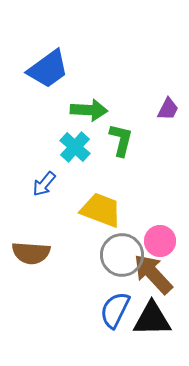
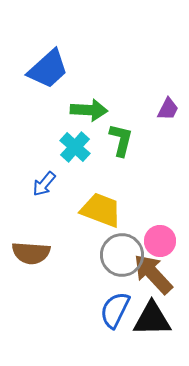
blue trapezoid: rotated 6 degrees counterclockwise
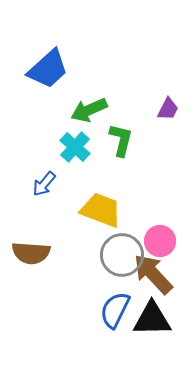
green arrow: rotated 153 degrees clockwise
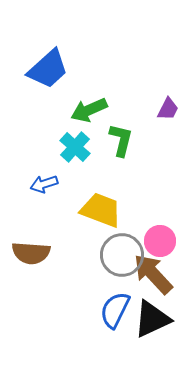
blue arrow: rotated 32 degrees clockwise
black triangle: rotated 24 degrees counterclockwise
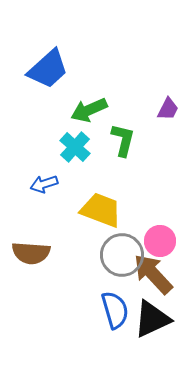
green L-shape: moved 2 px right
blue semicircle: rotated 138 degrees clockwise
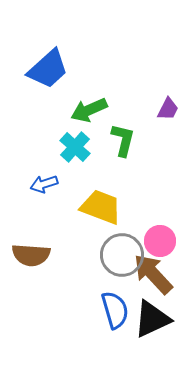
yellow trapezoid: moved 3 px up
brown semicircle: moved 2 px down
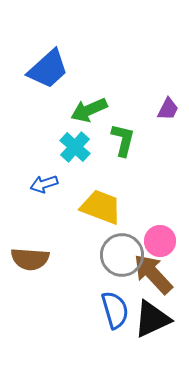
brown semicircle: moved 1 px left, 4 px down
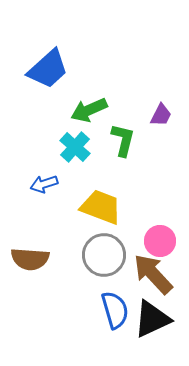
purple trapezoid: moved 7 px left, 6 px down
gray circle: moved 18 px left
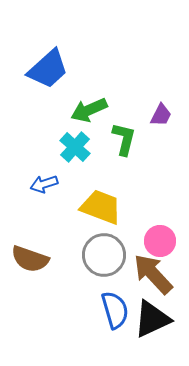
green L-shape: moved 1 px right, 1 px up
brown semicircle: rotated 15 degrees clockwise
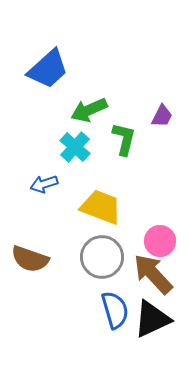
purple trapezoid: moved 1 px right, 1 px down
gray circle: moved 2 px left, 2 px down
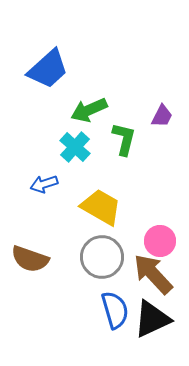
yellow trapezoid: rotated 9 degrees clockwise
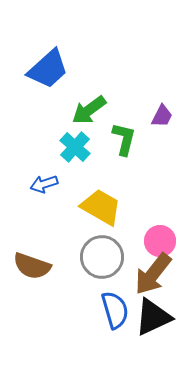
green arrow: rotated 12 degrees counterclockwise
brown semicircle: moved 2 px right, 7 px down
brown arrow: rotated 99 degrees counterclockwise
black triangle: moved 1 px right, 2 px up
